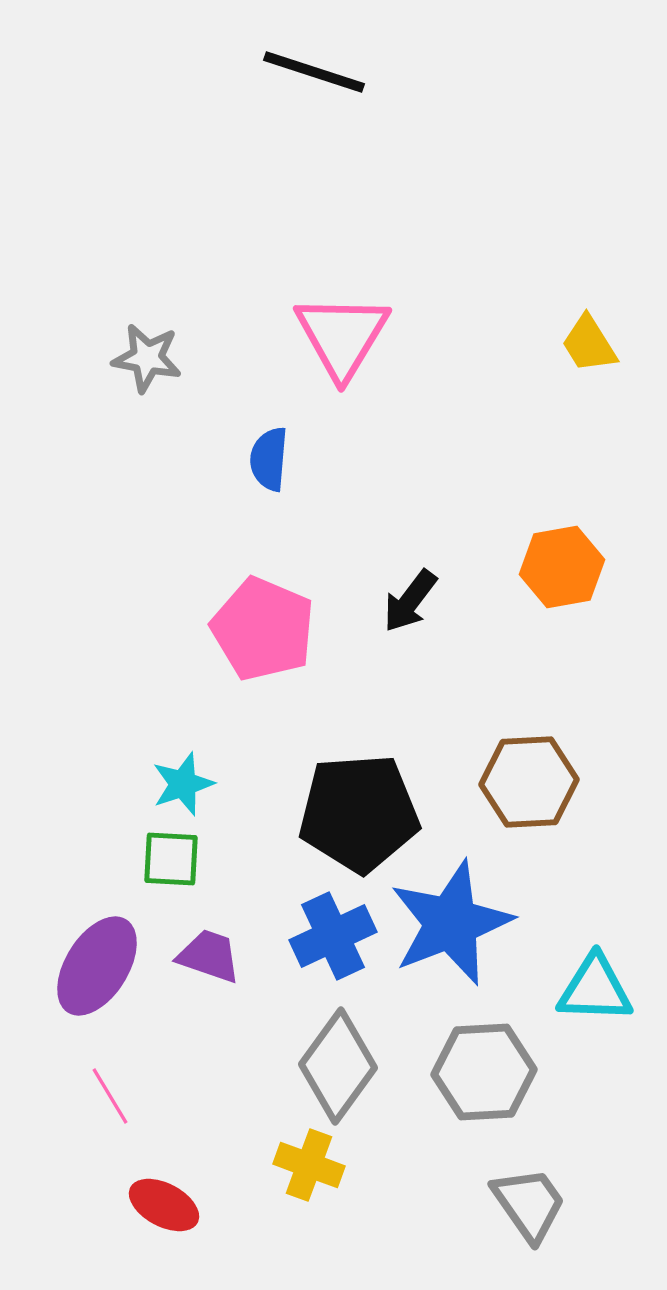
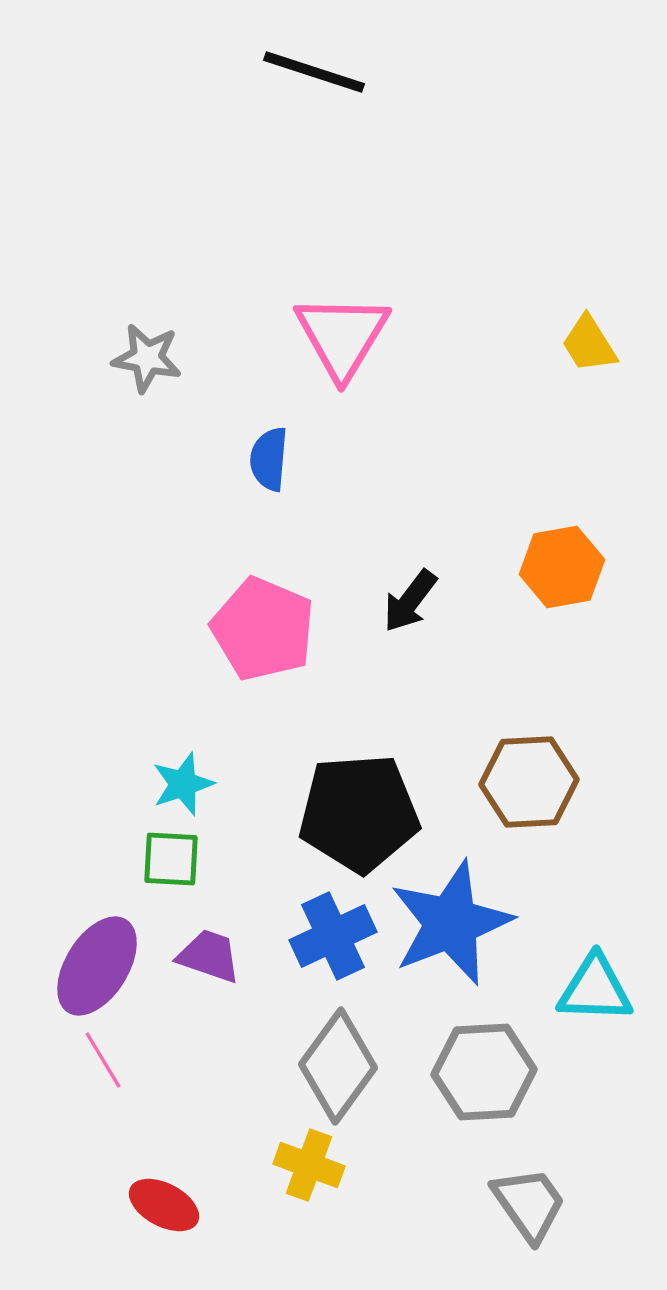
pink line: moved 7 px left, 36 px up
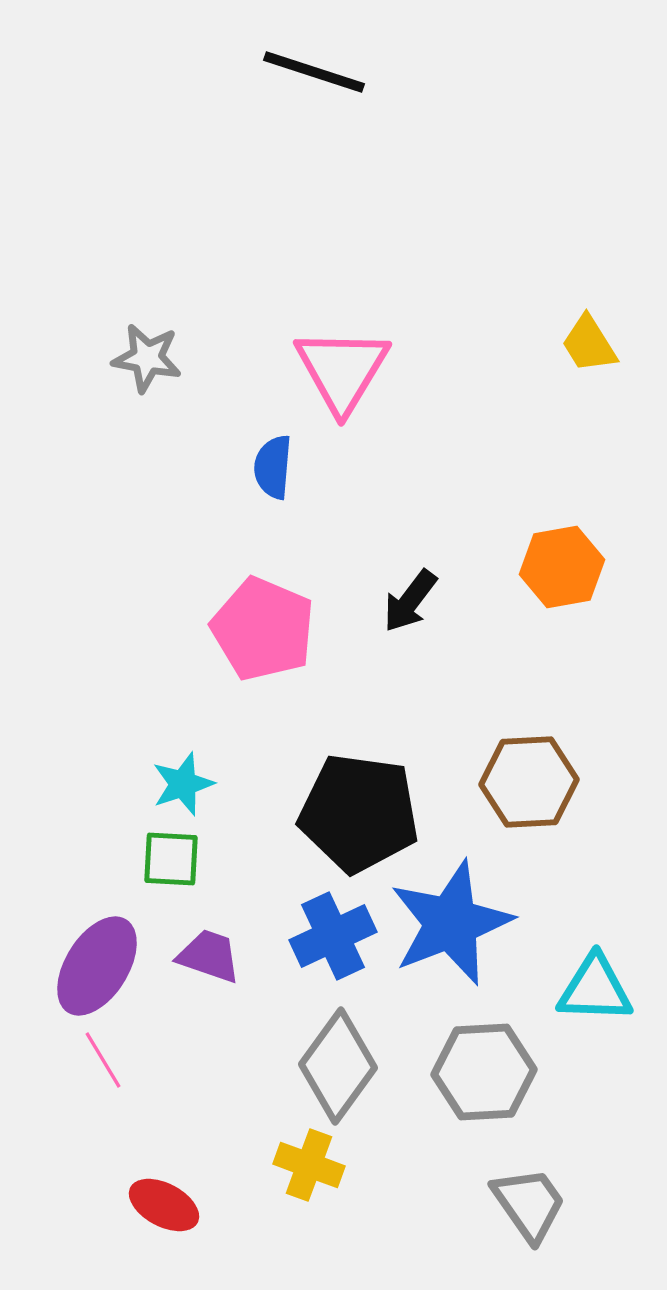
pink triangle: moved 34 px down
blue semicircle: moved 4 px right, 8 px down
black pentagon: rotated 12 degrees clockwise
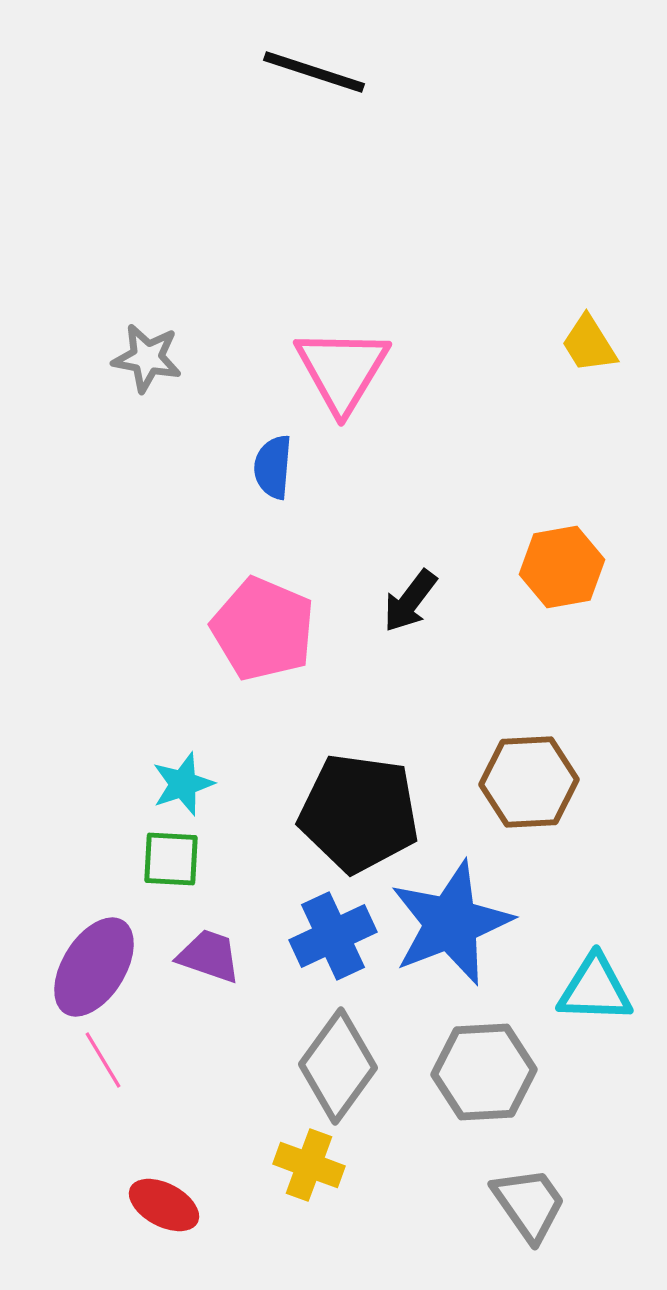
purple ellipse: moved 3 px left, 1 px down
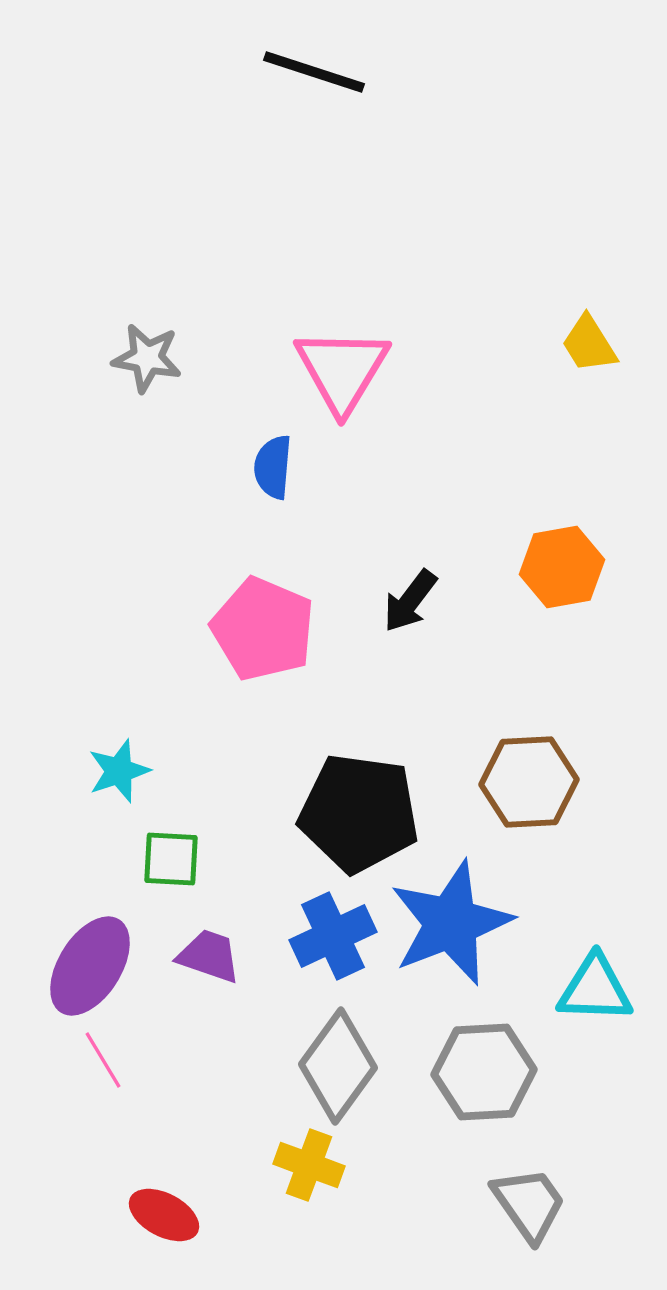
cyan star: moved 64 px left, 13 px up
purple ellipse: moved 4 px left, 1 px up
red ellipse: moved 10 px down
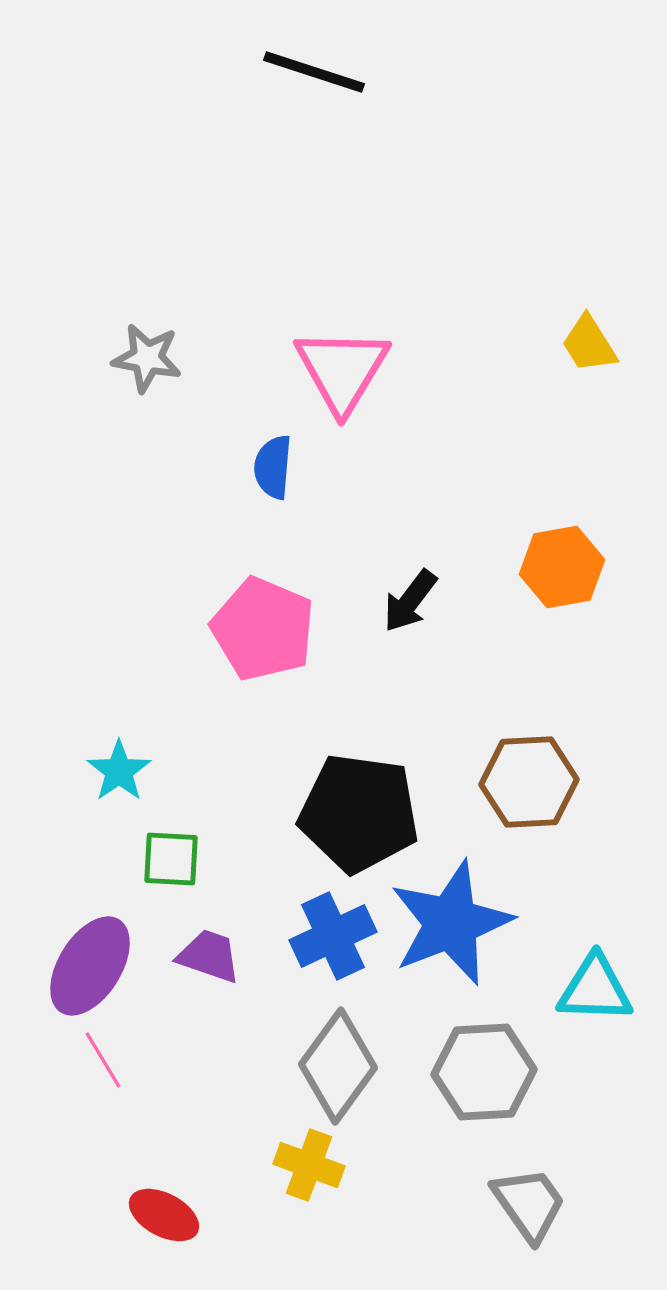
cyan star: rotated 16 degrees counterclockwise
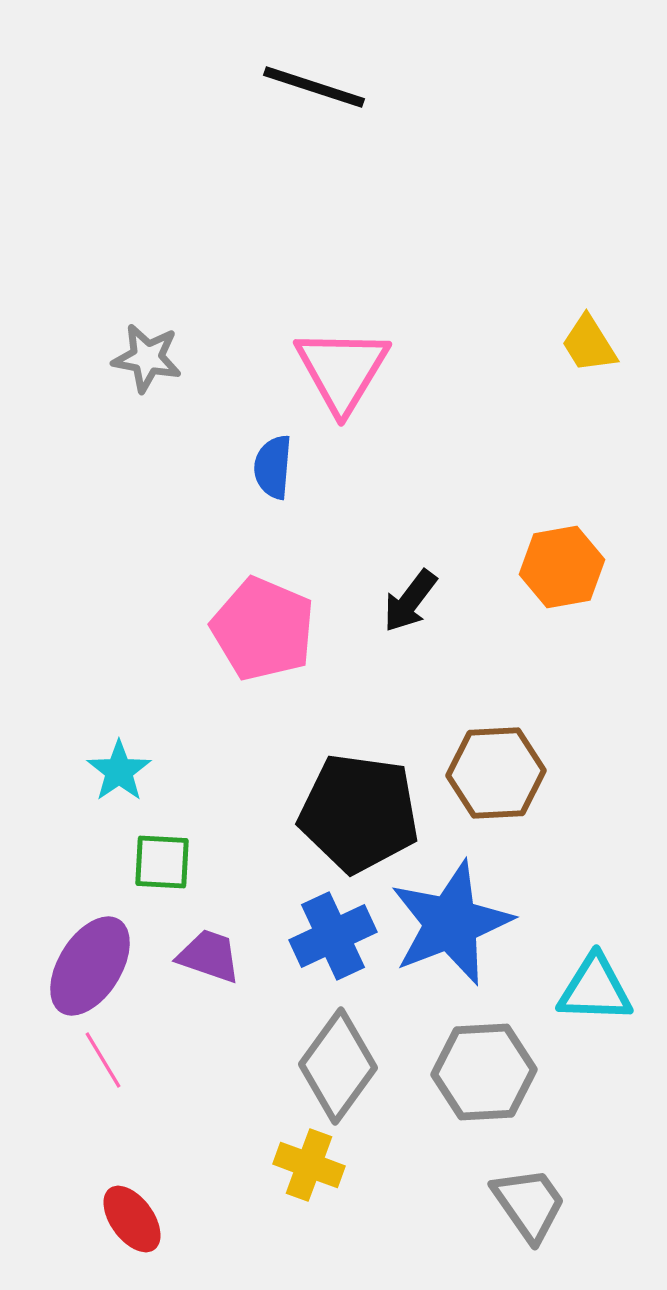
black line: moved 15 px down
brown hexagon: moved 33 px left, 9 px up
green square: moved 9 px left, 3 px down
red ellipse: moved 32 px left, 4 px down; rotated 26 degrees clockwise
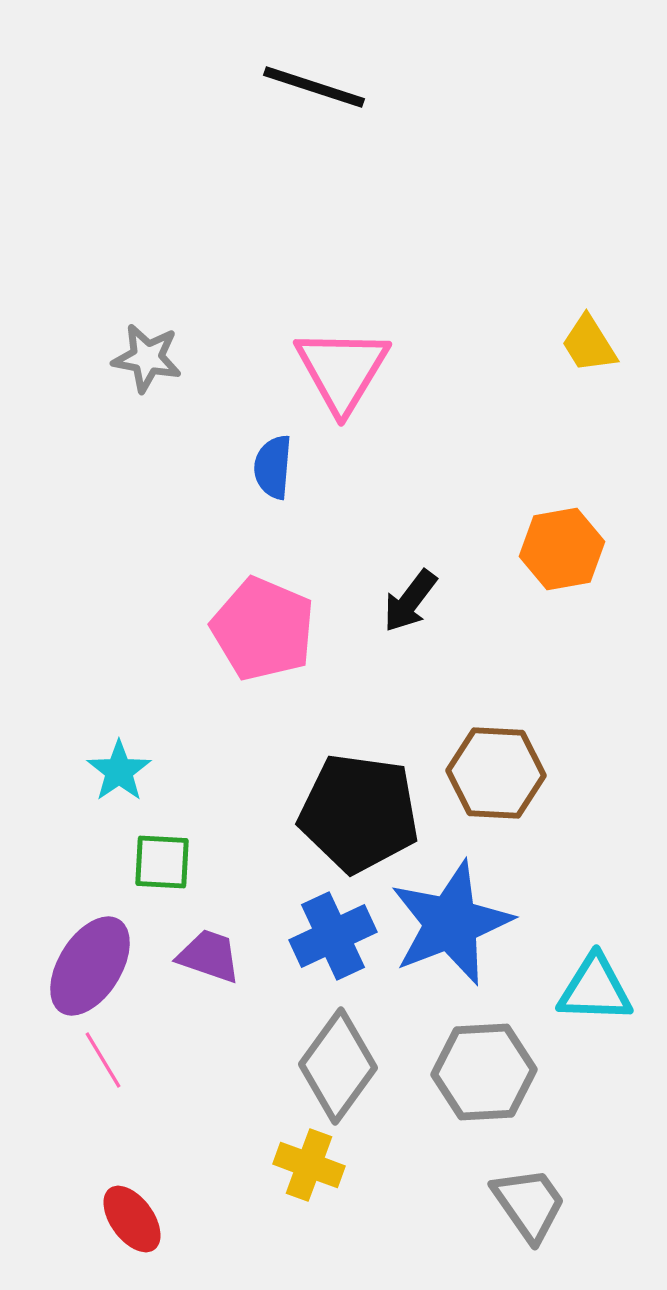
orange hexagon: moved 18 px up
brown hexagon: rotated 6 degrees clockwise
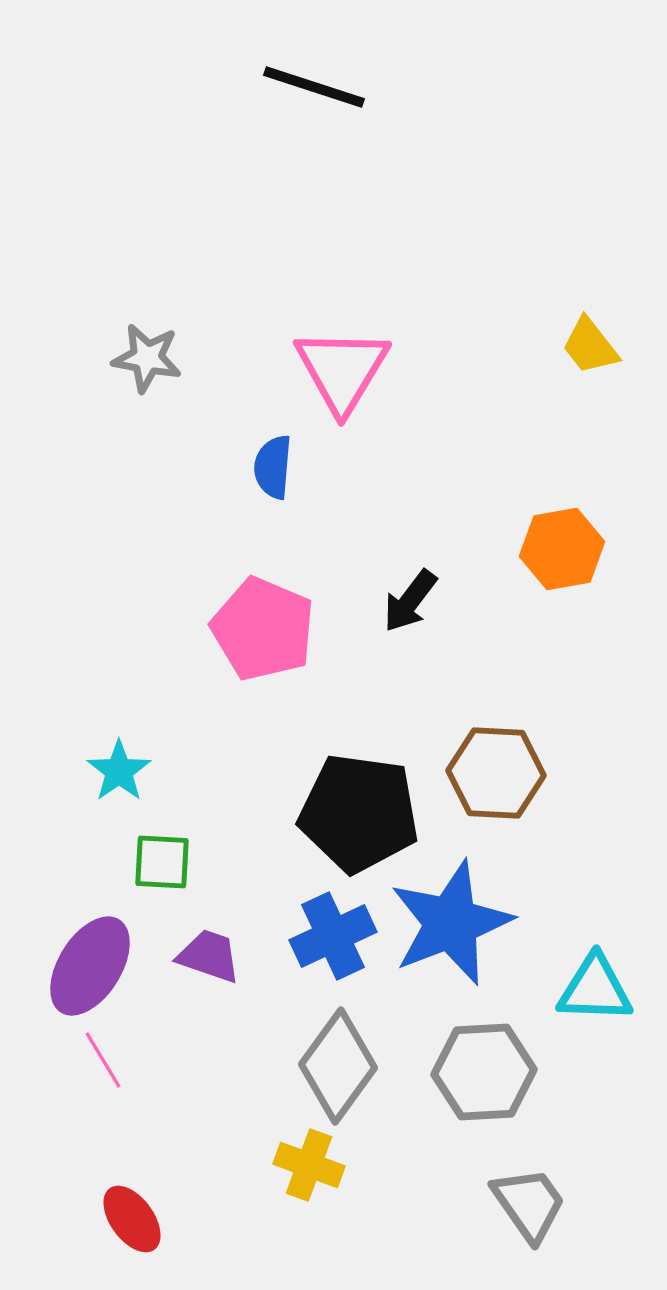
yellow trapezoid: moved 1 px right, 2 px down; rotated 6 degrees counterclockwise
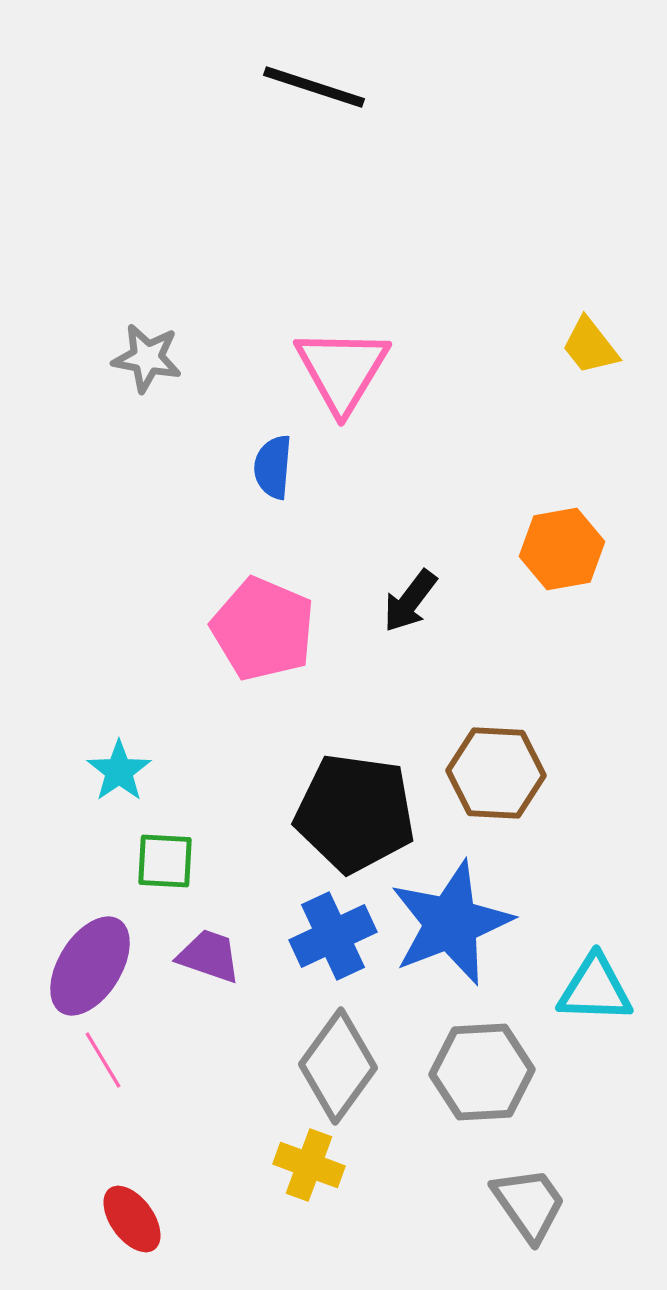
black pentagon: moved 4 px left
green square: moved 3 px right, 1 px up
gray hexagon: moved 2 px left
